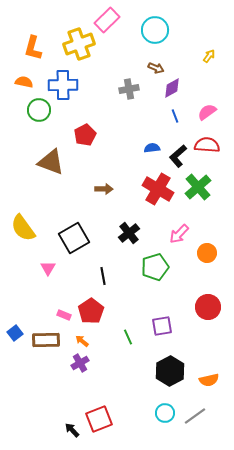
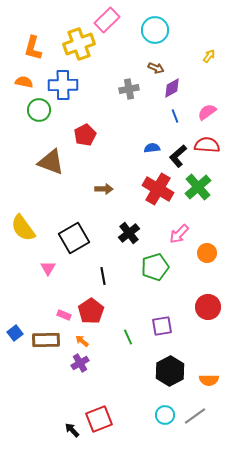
orange semicircle at (209, 380): rotated 12 degrees clockwise
cyan circle at (165, 413): moved 2 px down
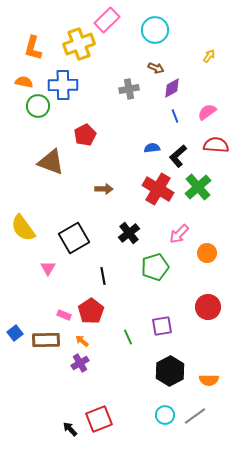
green circle at (39, 110): moved 1 px left, 4 px up
red semicircle at (207, 145): moved 9 px right
black arrow at (72, 430): moved 2 px left, 1 px up
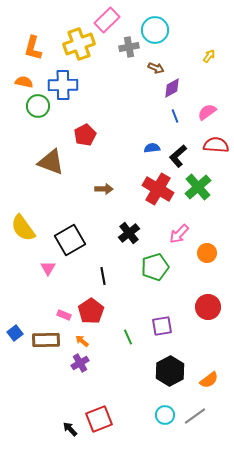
gray cross at (129, 89): moved 42 px up
black square at (74, 238): moved 4 px left, 2 px down
orange semicircle at (209, 380): rotated 36 degrees counterclockwise
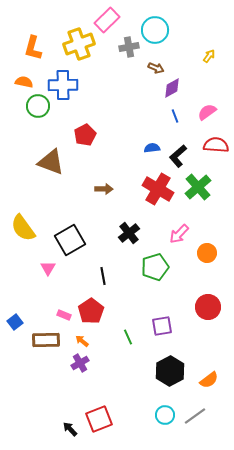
blue square at (15, 333): moved 11 px up
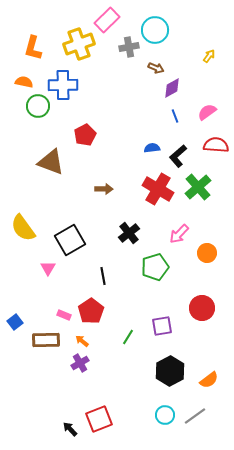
red circle at (208, 307): moved 6 px left, 1 px down
green line at (128, 337): rotated 56 degrees clockwise
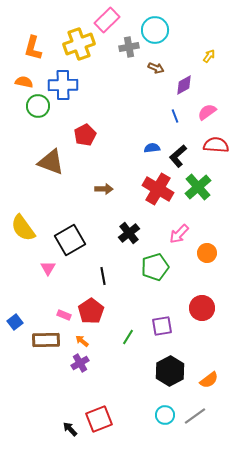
purple diamond at (172, 88): moved 12 px right, 3 px up
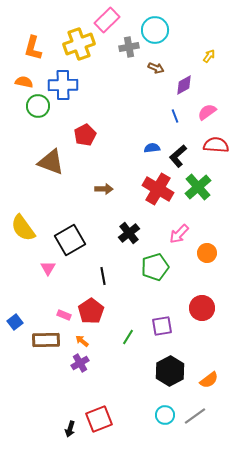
black arrow at (70, 429): rotated 119 degrees counterclockwise
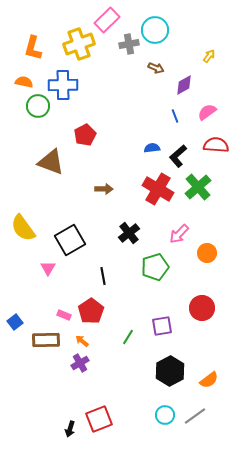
gray cross at (129, 47): moved 3 px up
